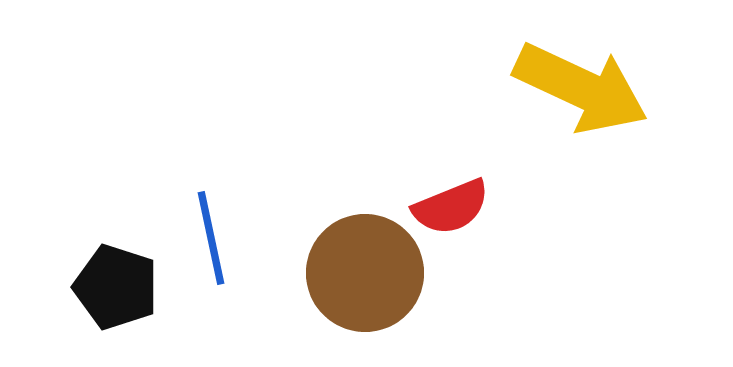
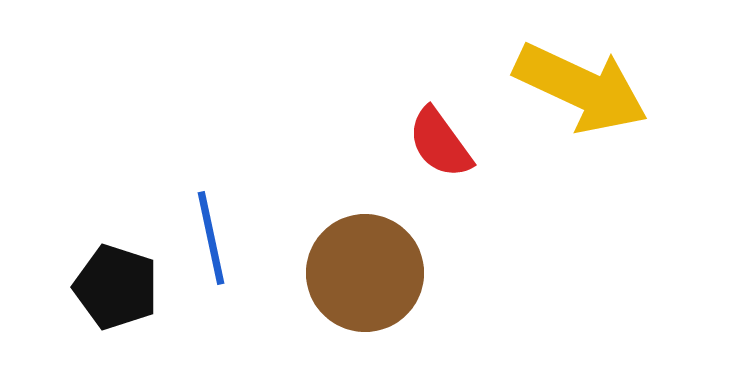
red semicircle: moved 11 px left, 64 px up; rotated 76 degrees clockwise
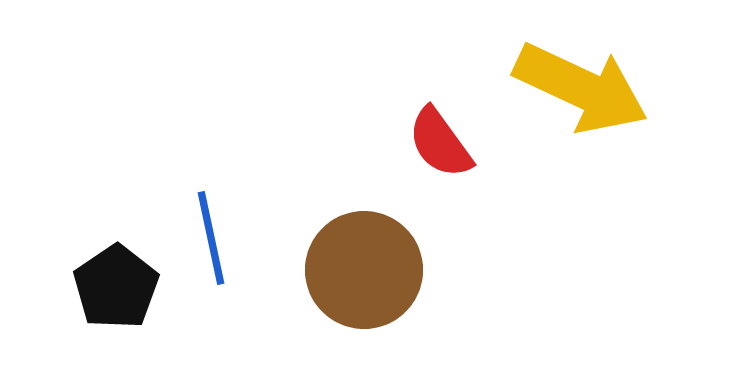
brown circle: moved 1 px left, 3 px up
black pentagon: rotated 20 degrees clockwise
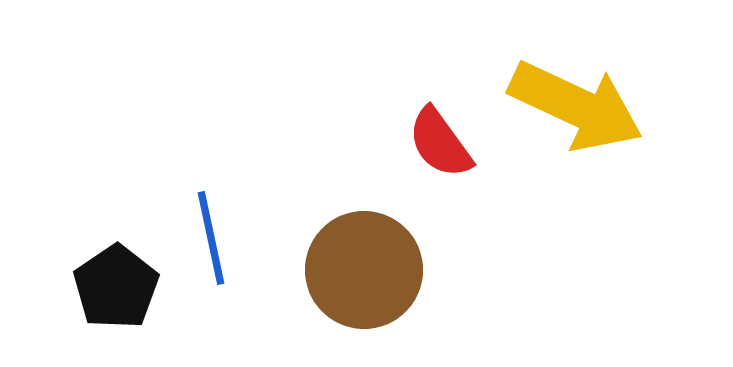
yellow arrow: moved 5 px left, 18 px down
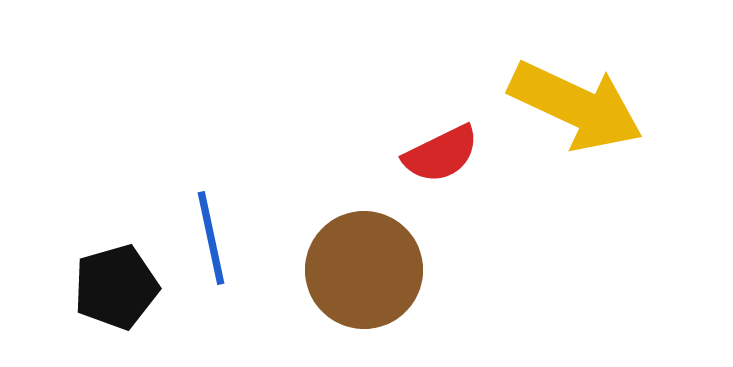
red semicircle: moved 1 px right, 11 px down; rotated 80 degrees counterclockwise
black pentagon: rotated 18 degrees clockwise
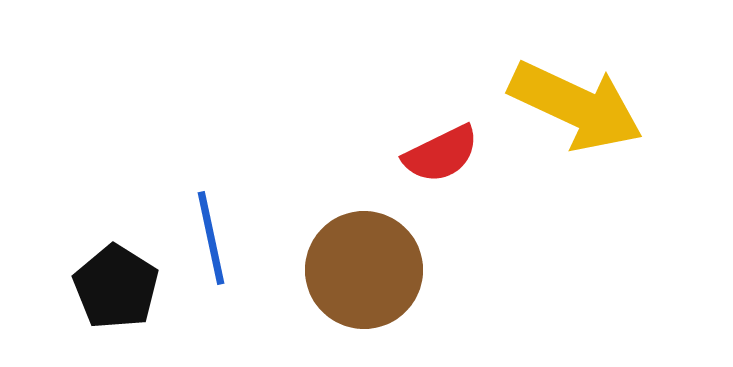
black pentagon: rotated 24 degrees counterclockwise
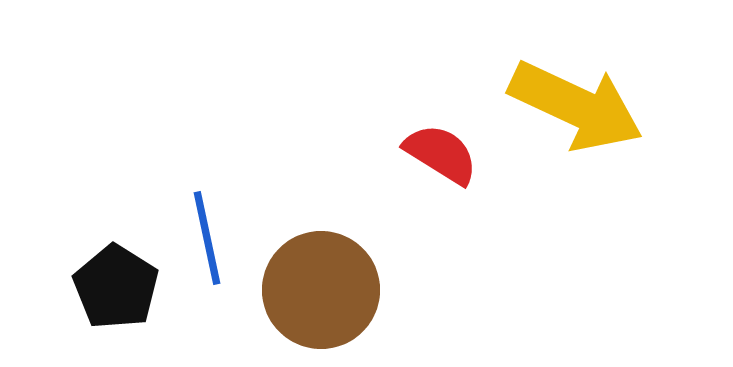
red semicircle: rotated 122 degrees counterclockwise
blue line: moved 4 px left
brown circle: moved 43 px left, 20 px down
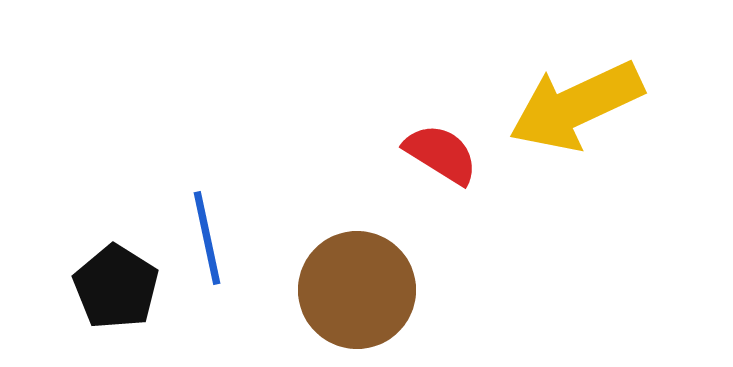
yellow arrow: rotated 130 degrees clockwise
brown circle: moved 36 px right
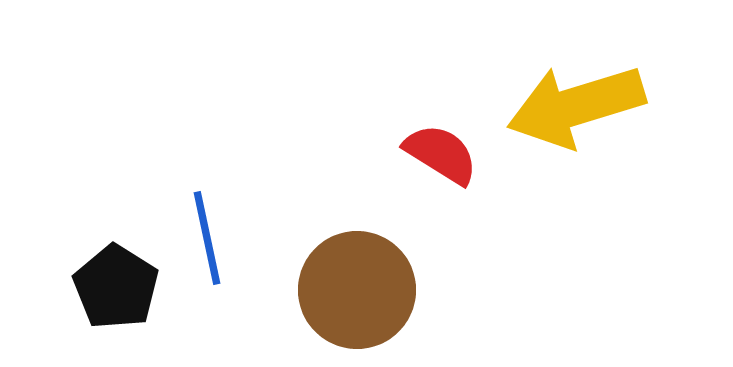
yellow arrow: rotated 8 degrees clockwise
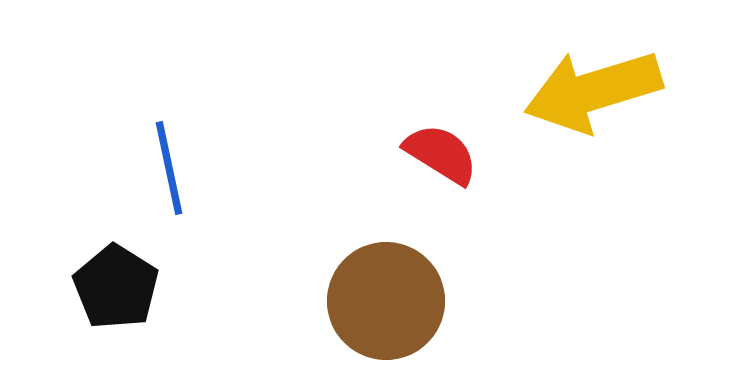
yellow arrow: moved 17 px right, 15 px up
blue line: moved 38 px left, 70 px up
brown circle: moved 29 px right, 11 px down
